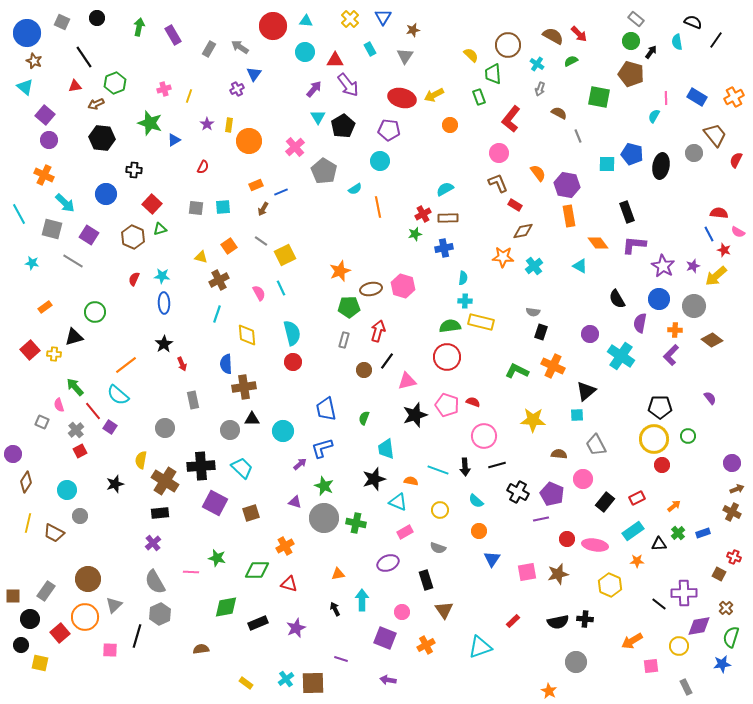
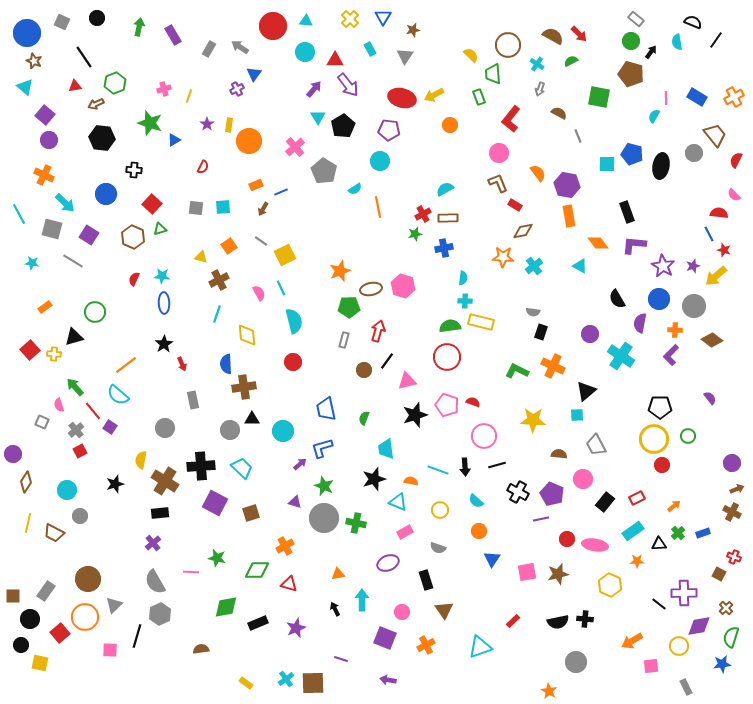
pink semicircle at (738, 232): moved 4 px left, 37 px up; rotated 16 degrees clockwise
cyan semicircle at (292, 333): moved 2 px right, 12 px up
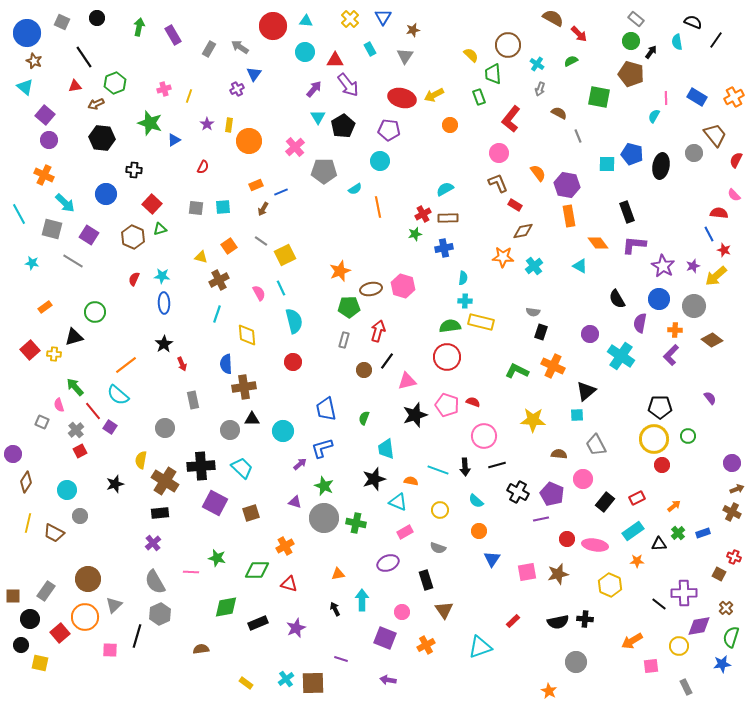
brown semicircle at (553, 36): moved 18 px up
gray pentagon at (324, 171): rotated 30 degrees counterclockwise
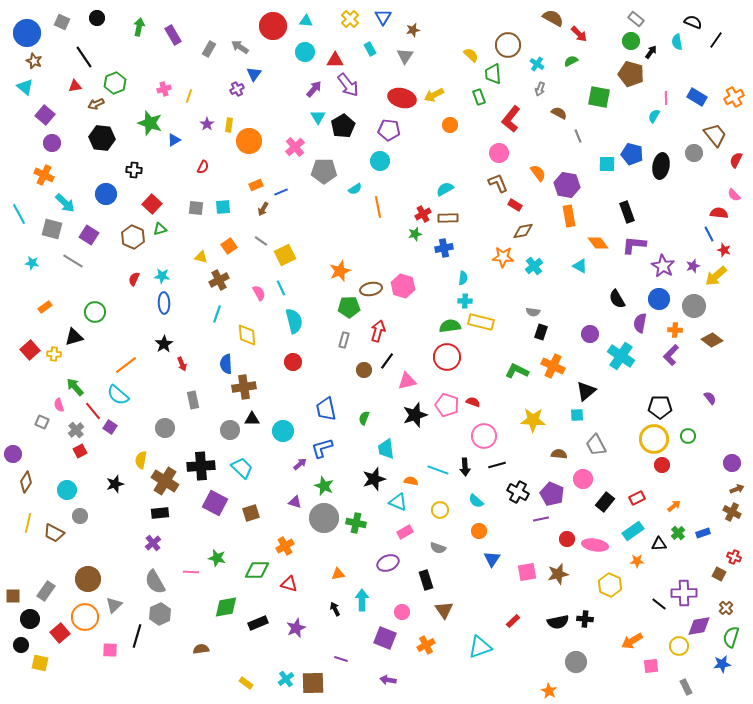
purple circle at (49, 140): moved 3 px right, 3 px down
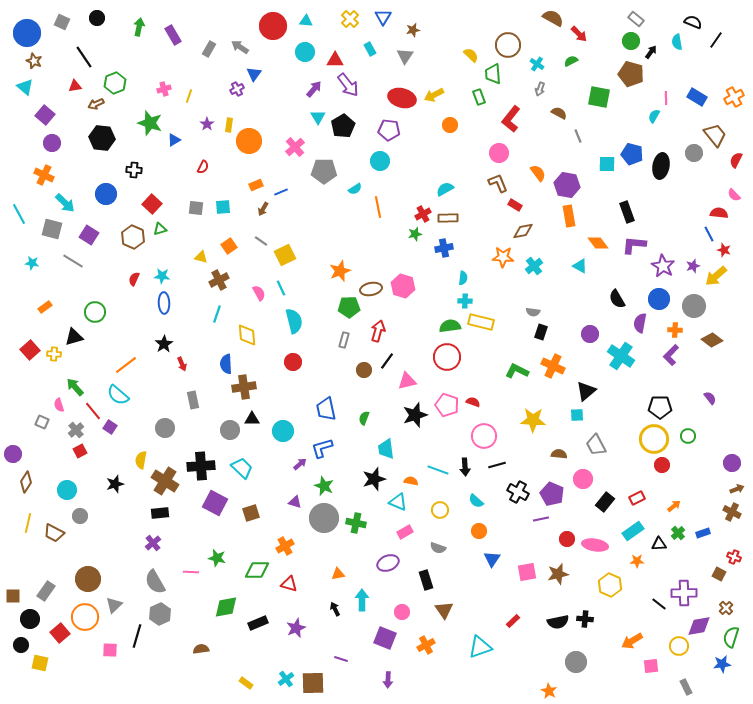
purple arrow at (388, 680): rotated 98 degrees counterclockwise
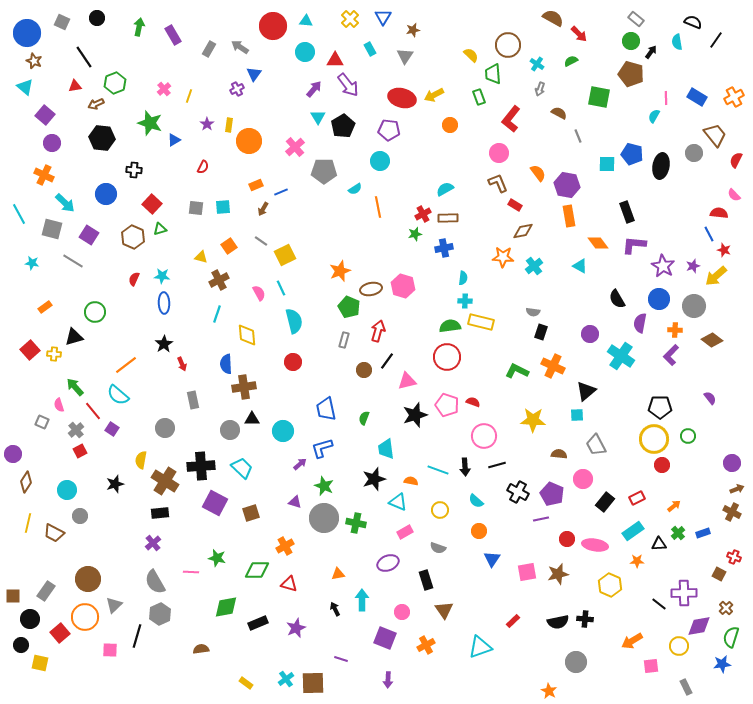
pink cross at (164, 89): rotated 24 degrees counterclockwise
green pentagon at (349, 307): rotated 25 degrees clockwise
purple square at (110, 427): moved 2 px right, 2 px down
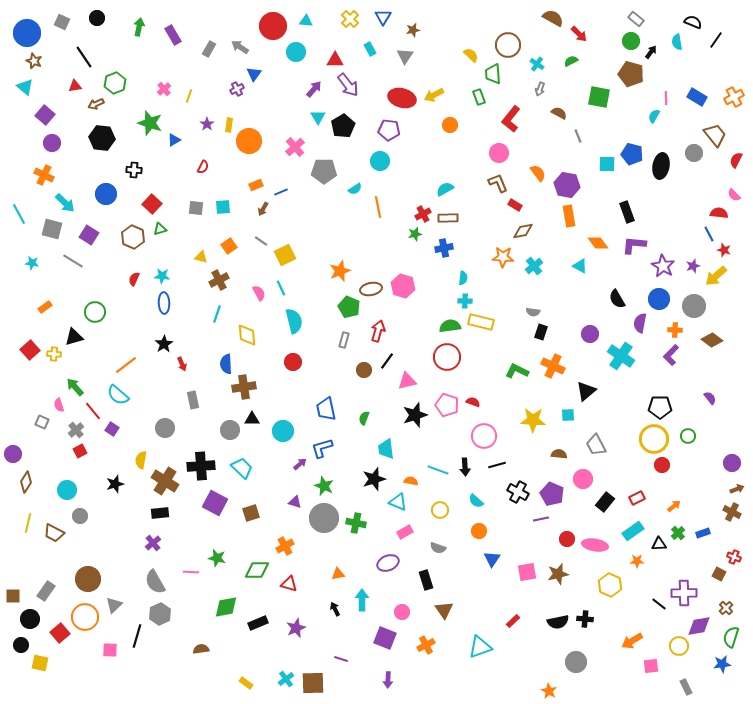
cyan circle at (305, 52): moved 9 px left
cyan square at (577, 415): moved 9 px left
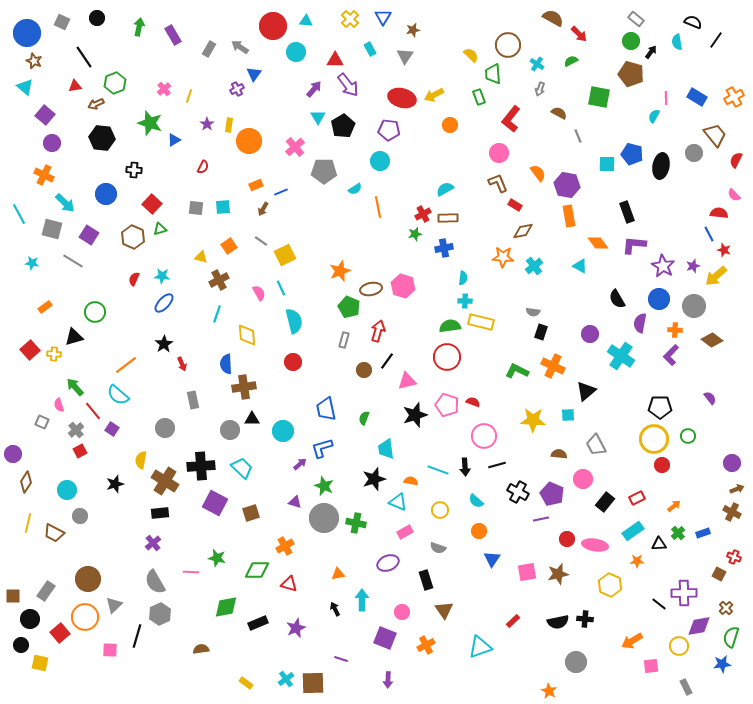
blue ellipse at (164, 303): rotated 45 degrees clockwise
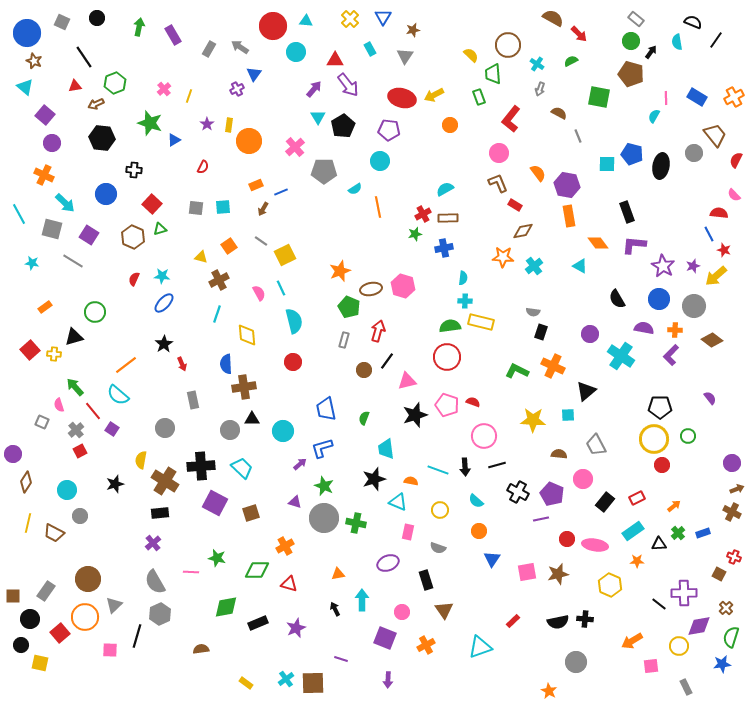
purple semicircle at (640, 323): moved 4 px right, 5 px down; rotated 90 degrees clockwise
pink rectangle at (405, 532): moved 3 px right; rotated 49 degrees counterclockwise
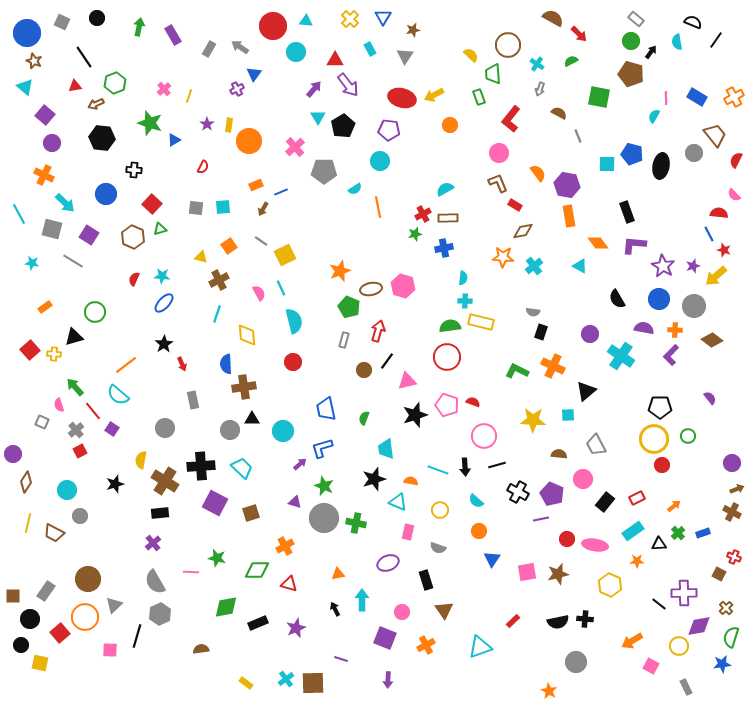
pink square at (651, 666): rotated 35 degrees clockwise
